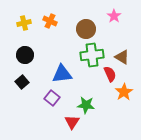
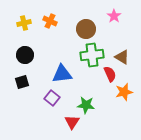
black square: rotated 24 degrees clockwise
orange star: rotated 18 degrees clockwise
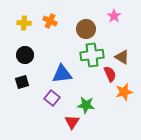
yellow cross: rotated 16 degrees clockwise
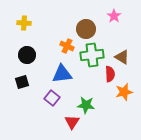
orange cross: moved 17 px right, 25 px down
black circle: moved 2 px right
red semicircle: rotated 21 degrees clockwise
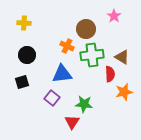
green star: moved 2 px left, 1 px up
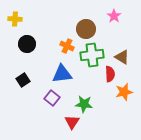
yellow cross: moved 9 px left, 4 px up
black circle: moved 11 px up
black square: moved 1 px right, 2 px up; rotated 16 degrees counterclockwise
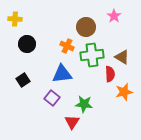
brown circle: moved 2 px up
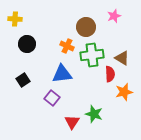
pink star: rotated 16 degrees clockwise
brown triangle: moved 1 px down
green star: moved 10 px right, 10 px down; rotated 12 degrees clockwise
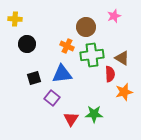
black square: moved 11 px right, 2 px up; rotated 16 degrees clockwise
green star: rotated 18 degrees counterclockwise
red triangle: moved 1 px left, 3 px up
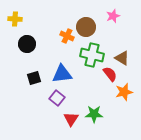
pink star: moved 1 px left
orange cross: moved 10 px up
green cross: rotated 20 degrees clockwise
red semicircle: rotated 35 degrees counterclockwise
purple square: moved 5 px right
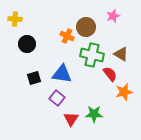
brown triangle: moved 1 px left, 4 px up
blue triangle: rotated 15 degrees clockwise
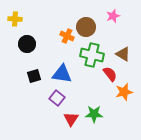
brown triangle: moved 2 px right
black square: moved 2 px up
